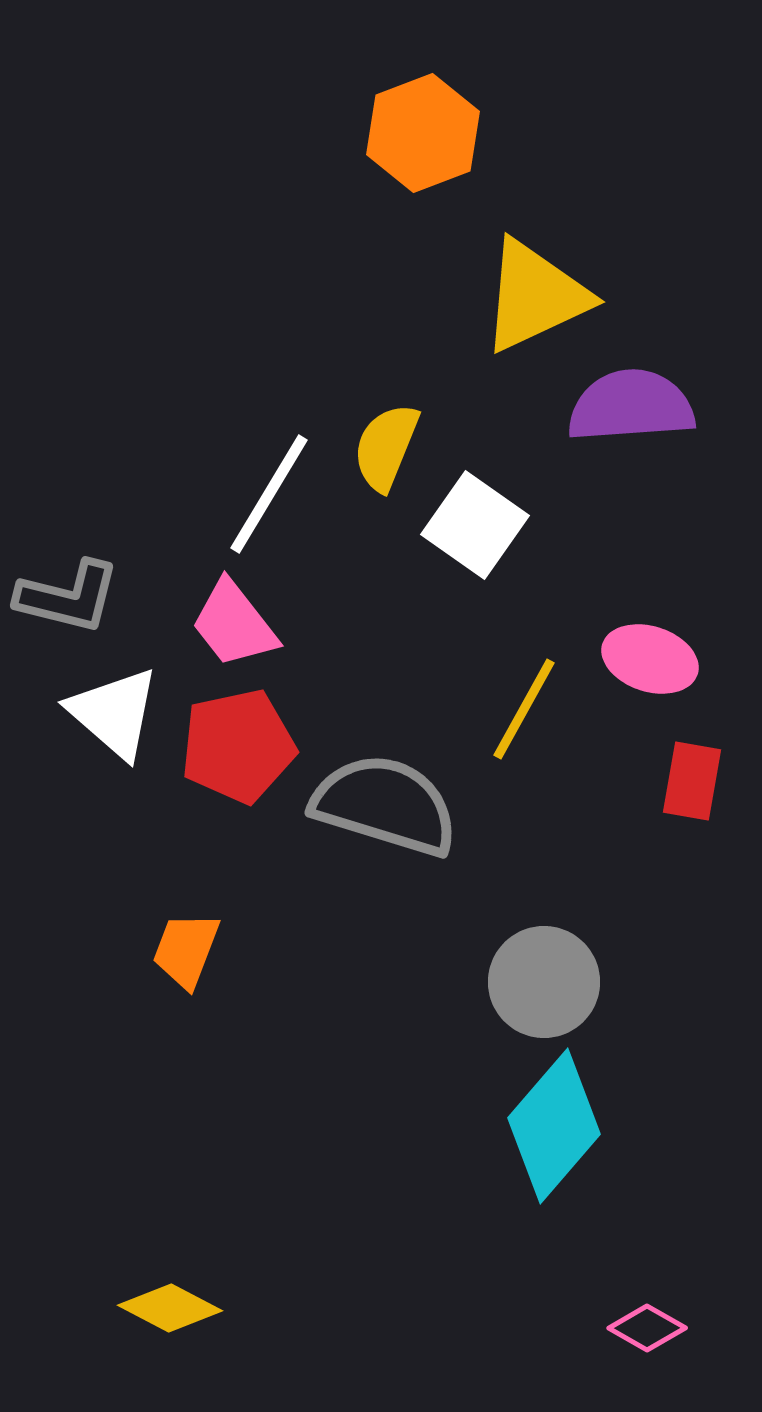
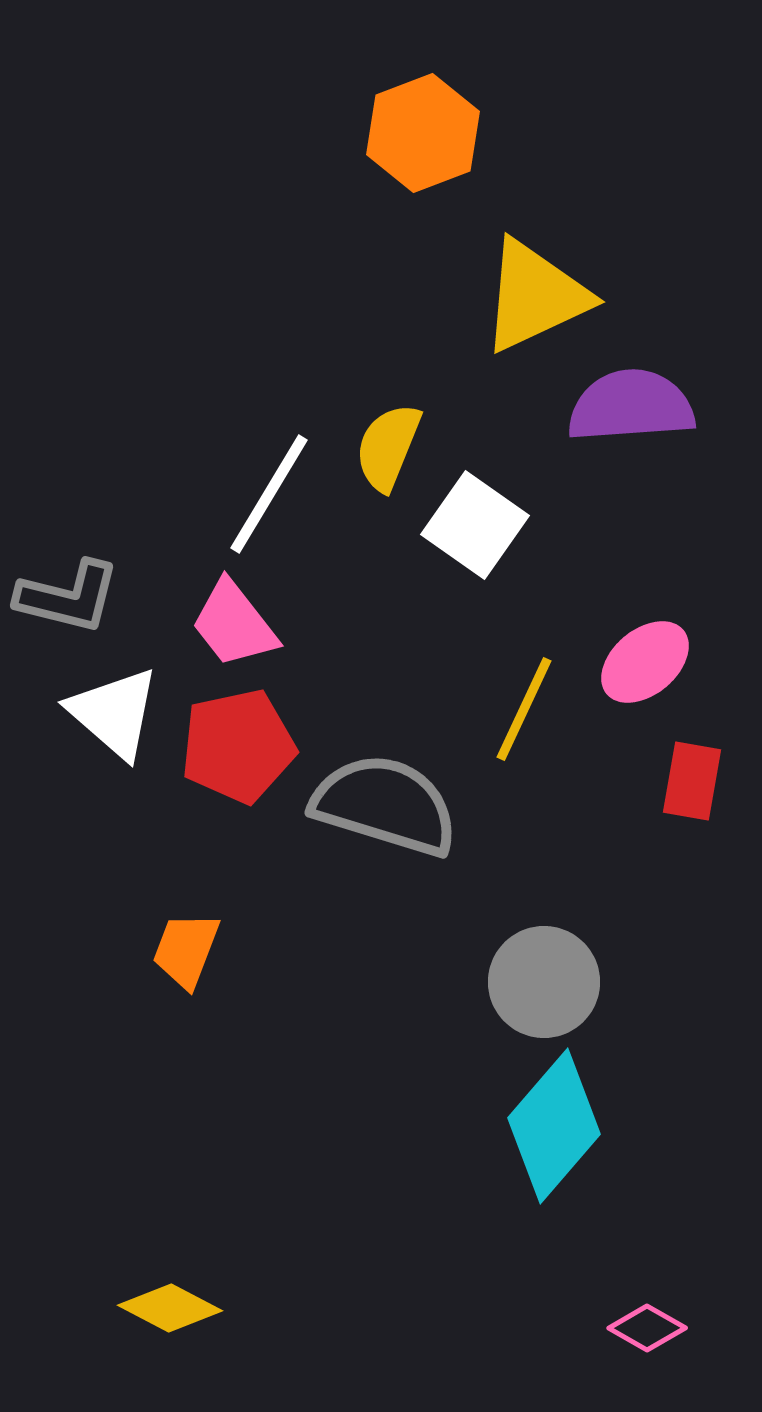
yellow semicircle: moved 2 px right
pink ellipse: moved 5 px left, 3 px down; rotated 58 degrees counterclockwise
yellow line: rotated 4 degrees counterclockwise
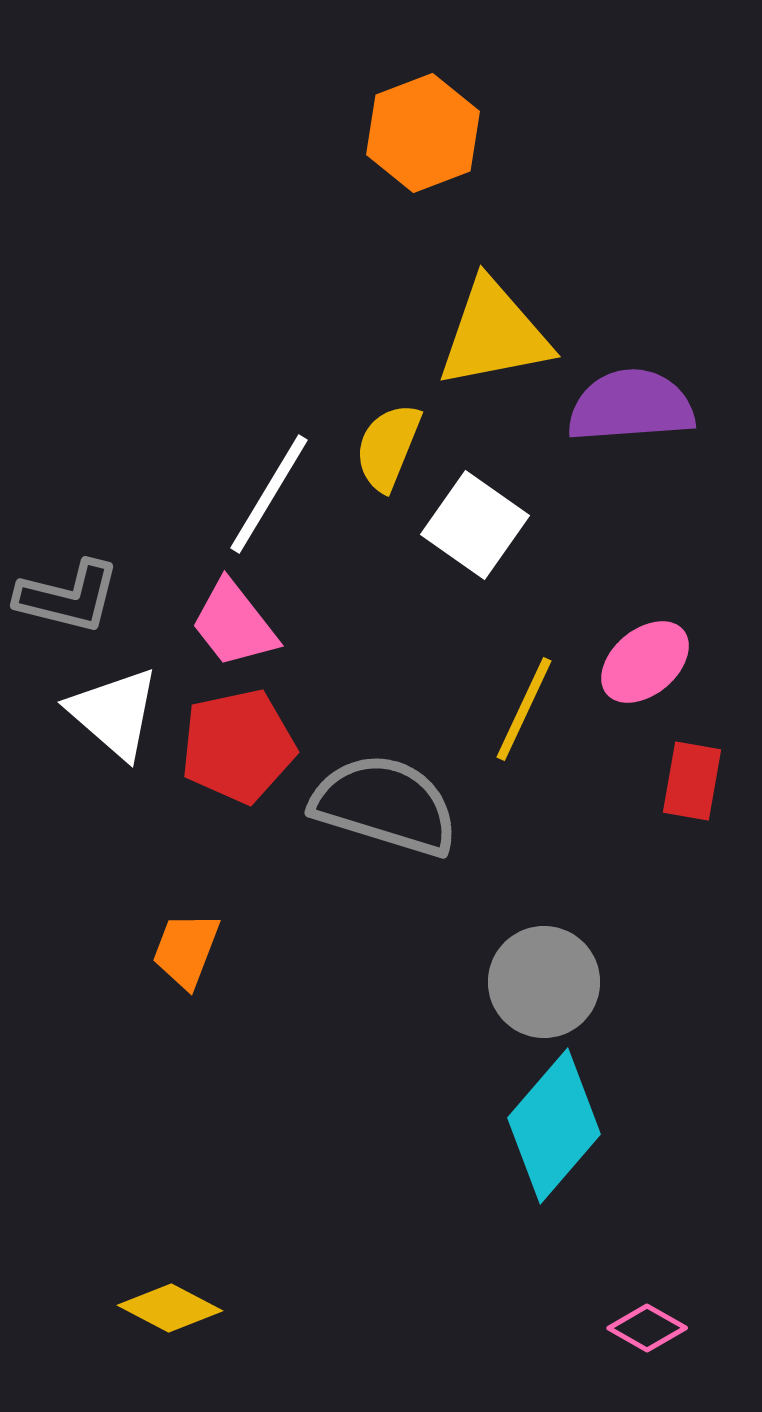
yellow triangle: moved 41 px left, 38 px down; rotated 14 degrees clockwise
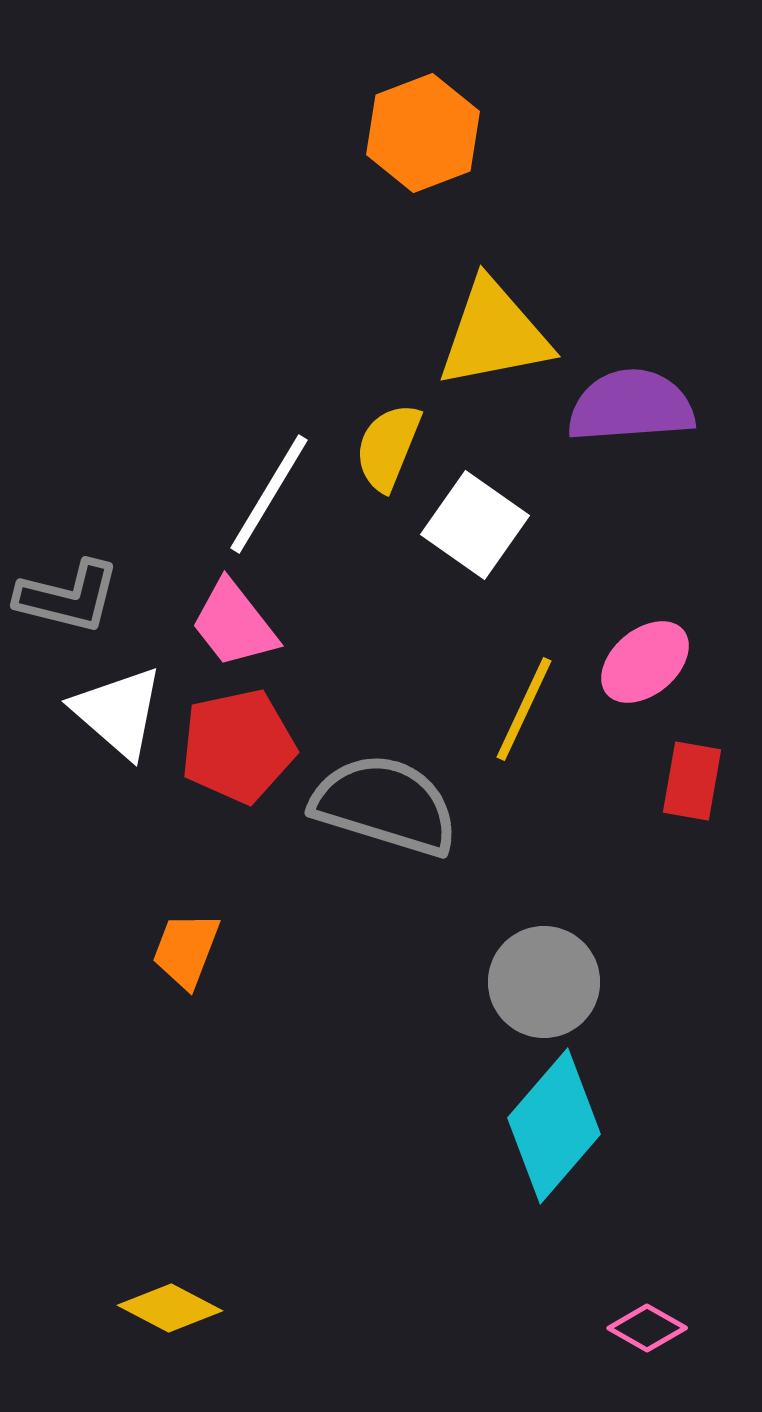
white triangle: moved 4 px right, 1 px up
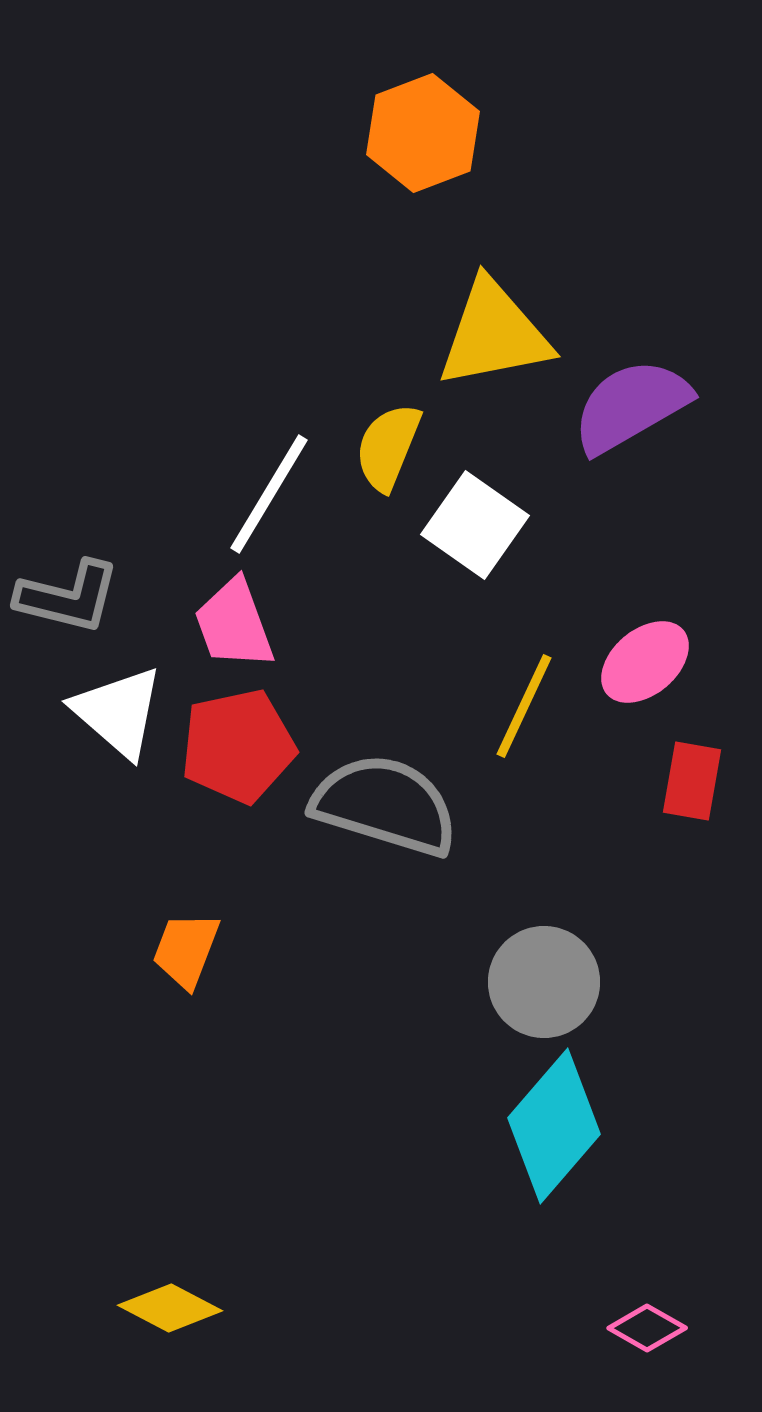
purple semicircle: rotated 26 degrees counterclockwise
pink trapezoid: rotated 18 degrees clockwise
yellow line: moved 3 px up
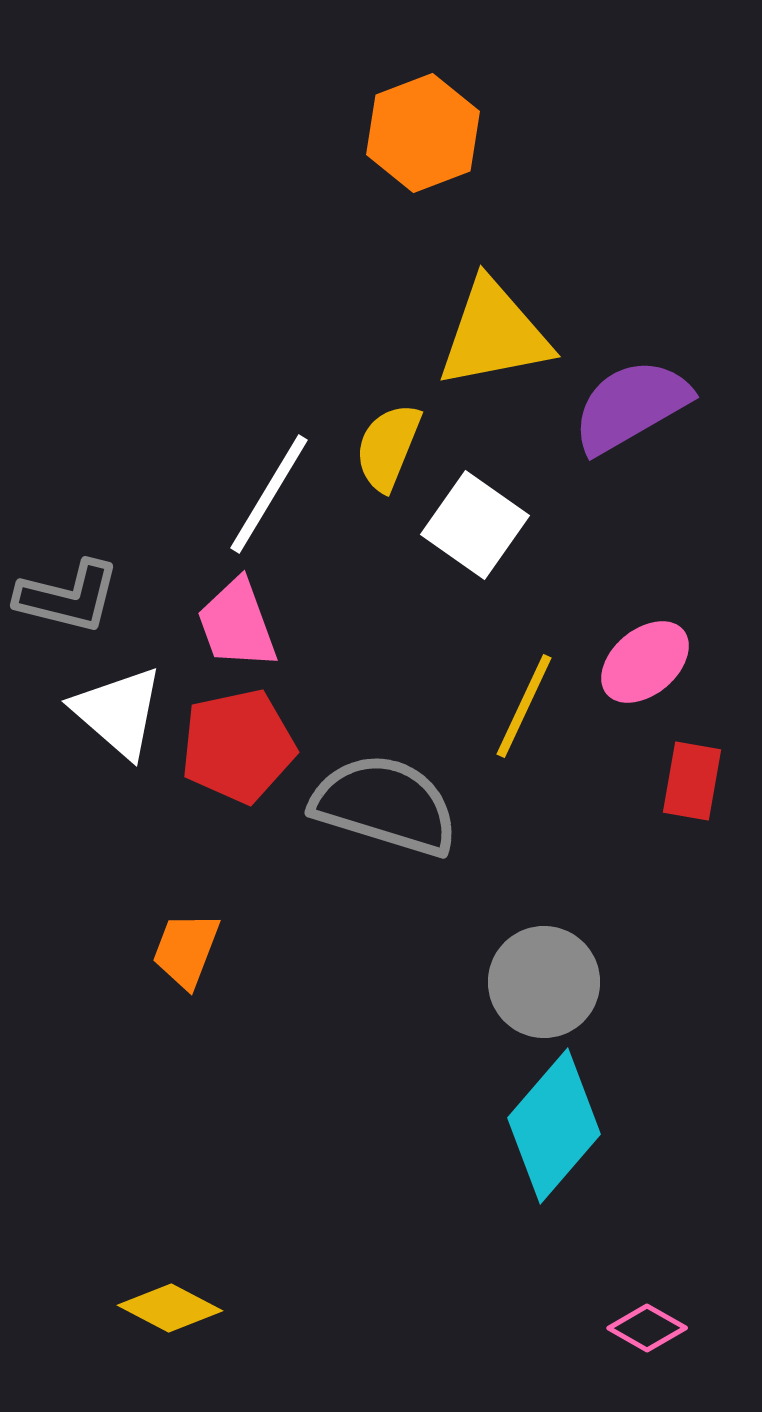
pink trapezoid: moved 3 px right
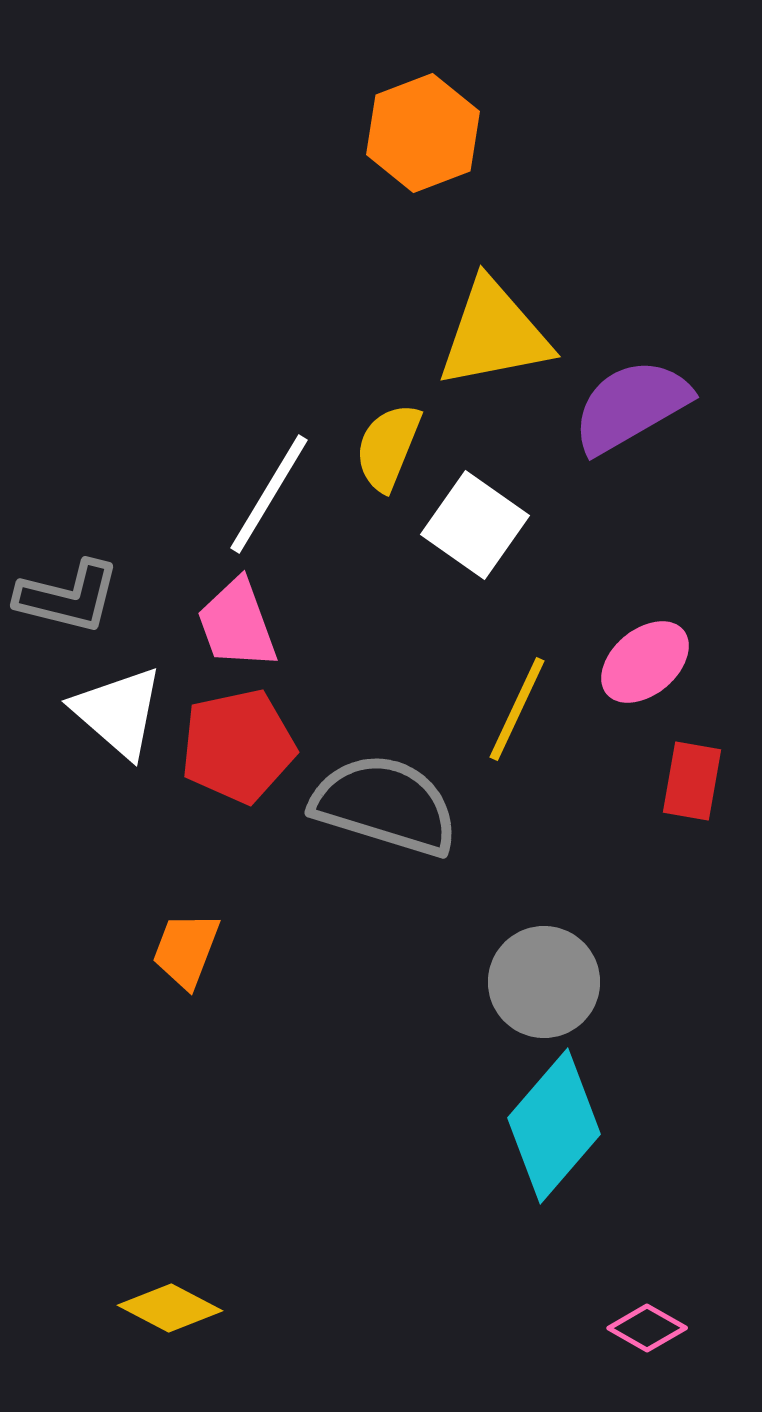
yellow line: moved 7 px left, 3 px down
